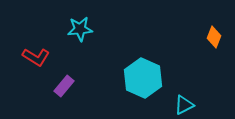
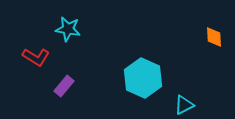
cyan star: moved 12 px left; rotated 15 degrees clockwise
orange diamond: rotated 25 degrees counterclockwise
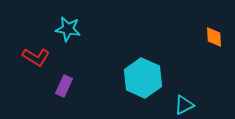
purple rectangle: rotated 15 degrees counterclockwise
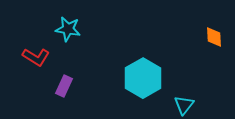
cyan hexagon: rotated 6 degrees clockwise
cyan triangle: rotated 25 degrees counterclockwise
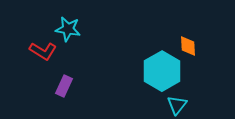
orange diamond: moved 26 px left, 9 px down
red L-shape: moved 7 px right, 6 px up
cyan hexagon: moved 19 px right, 7 px up
cyan triangle: moved 7 px left
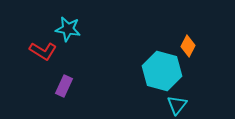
orange diamond: rotated 30 degrees clockwise
cyan hexagon: rotated 15 degrees counterclockwise
